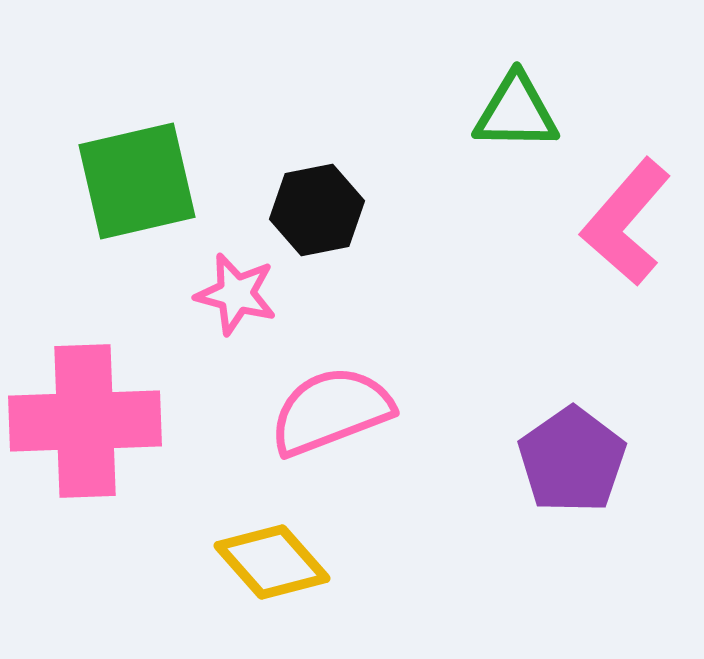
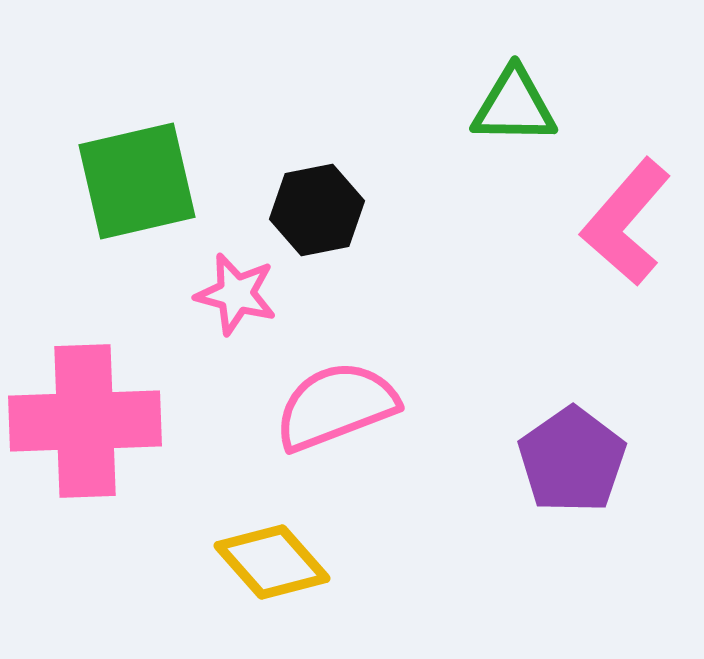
green triangle: moved 2 px left, 6 px up
pink semicircle: moved 5 px right, 5 px up
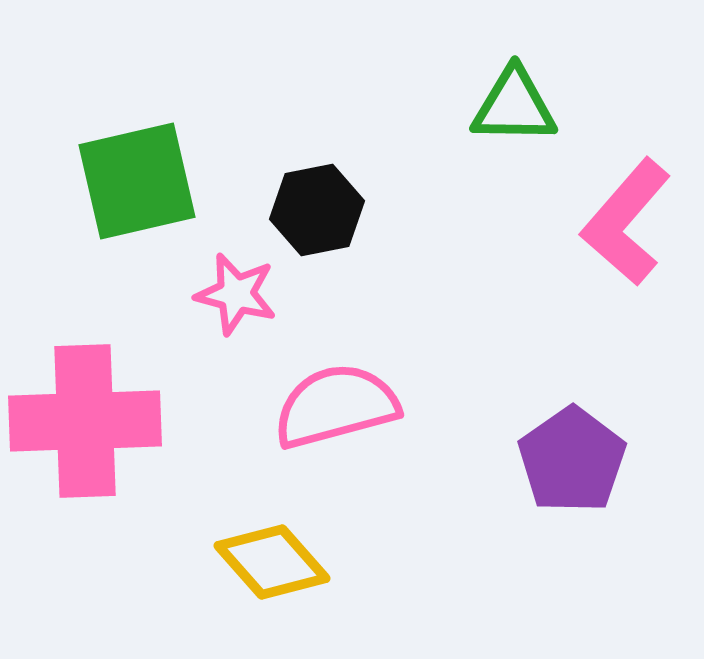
pink semicircle: rotated 6 degrees clockwise
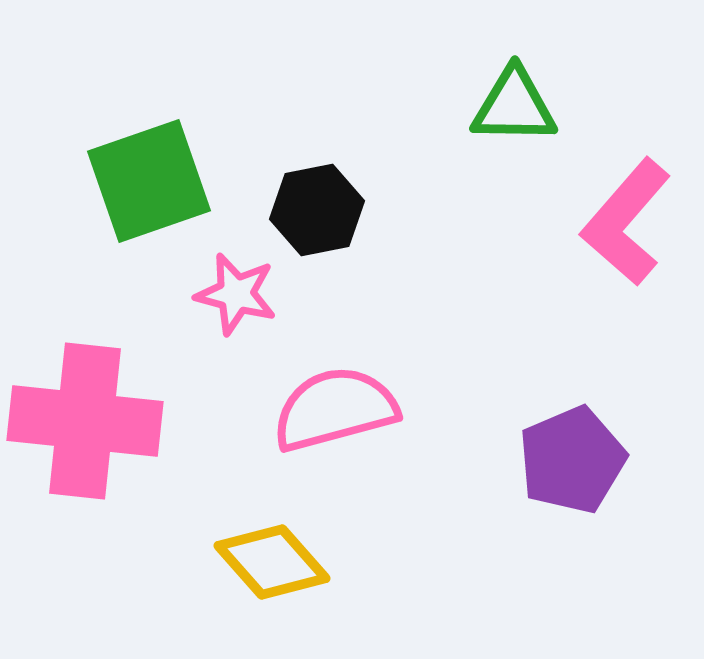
green square: moved 12 px right; rotated 6 degrees counterclockwise
pink semicircle: moved 1 px left, 3 px down
pink cross: rotated 8 degrees clockwise
purple pentagon: rotated 12 degrees clockwise
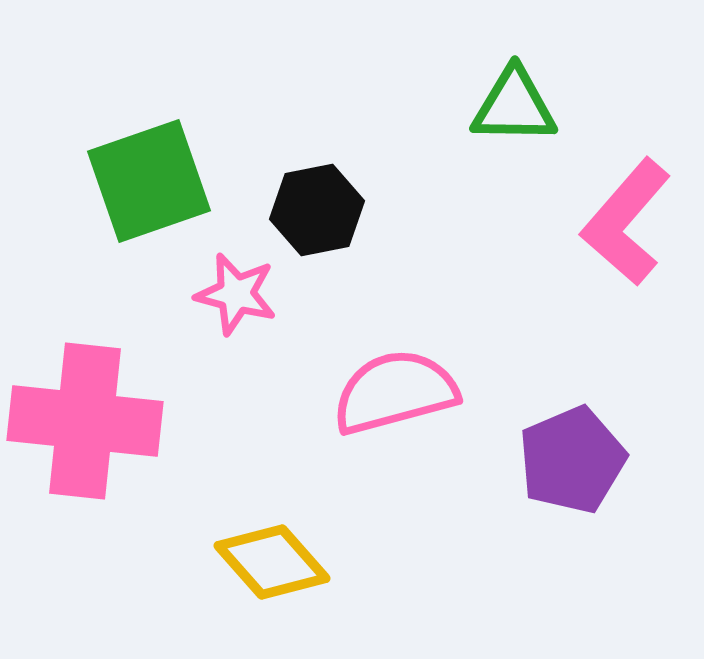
pink semicircle: moved 60 px right, 17 px up
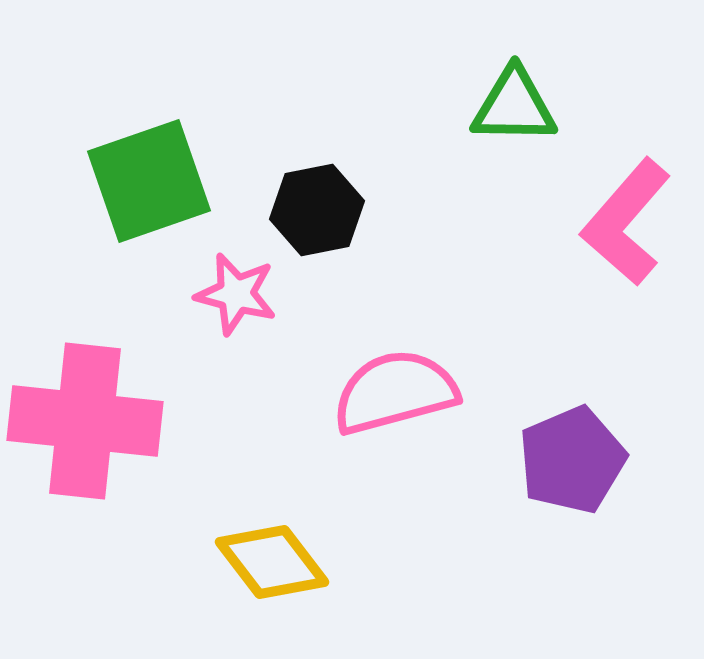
yellow diamond: rotated 4 degrees clockwise
